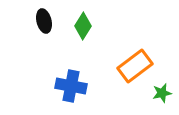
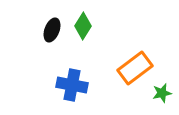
black ellipse: moved 8 px right, 9 px down; rotated 35 degrees clockwise
orange rectangle: moved 2 px down
blue cross: moved 1 px right, 1 px up
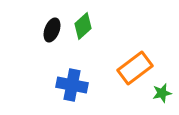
green diamond: rotated 16 degrees clockwise
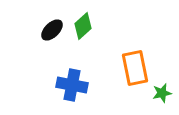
black ellipse: rotated 25 degrees clockwise
orange rectangle: rotated 64 degrees counterclockwise
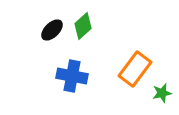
orange rectangle: moved 1 px down; rotated 48 degrees clockwise
blue cross: moved 9 px up
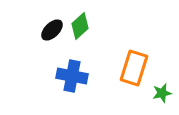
green diamond: moved 3 px left
orange rectangle: moved 1 px left, 1 px up; rotated 20 degrees counterclockwise
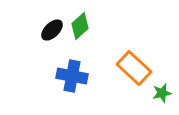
orange rectangle: rotated 64 degrees counterclockwise
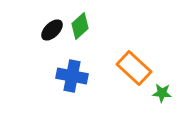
green star: rotated 18 degrees clockwise
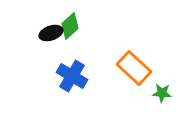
green diamond: moved 10 px left
black ellipse: moved 1 px left, 3 px down; rotated 25 degrees clockwise
blue cross: rotated 20 degrees clockwise
